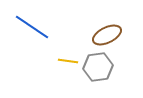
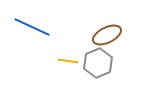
blue line: rotated 9 degrees counterclockwise
gray hexagon: moved 4 px up; rotated 16 degrees counterclockwise
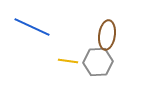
brown ellipse: rotated 56 degrees counterclockwise
gray hexagon: moved 1 px up; rotated 20 degrees clockwise
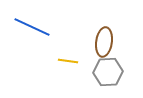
brown ellipse: moved 3 px left, 7 px down
gray hexagon: moved 10 px right, 10 px down
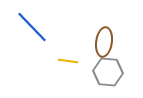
blue line: rotated 21 degrees clockwise
gray hexagon: rotated 8 degrees clockwise
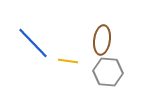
blue line: moved 1 px right, 16 px down
brown ellipse: moved 2 px left, 2 px up
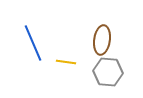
blue line: rotated 21 degrees clockwise
yellow line: moved 2 px left, 1 px down
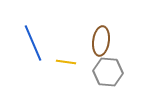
brown ellipse: moved 1 px left, 1 px down
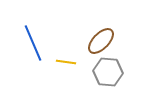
brown ellipse: rotated 36 degrees clockwise
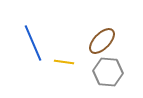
brown ellipse: moved 1 px right
yellow line: moved 2 px left
